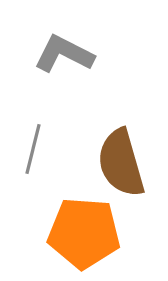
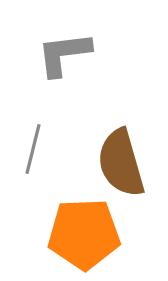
gray L-shape: rotated 34 degrees counterclockwise
orange pentagon: moved 1 px down; rotated 6 degrees counterclockwise
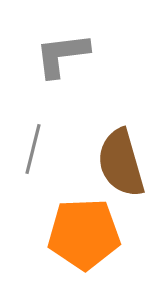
gray L-shape: moved 2 px left, 1 px down
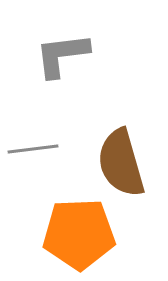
gray line: rotated 69 degrees clockwise
orange pentagon: moved 5 px left
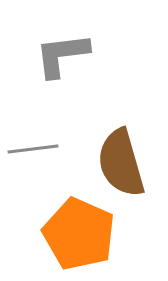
orange pentagon: rotated 26 degrees clockwise
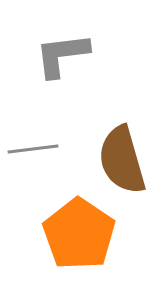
brown semicircle: moved 1 px right, 3 px up
orange pentagon: rotated 10 degrees clockwise
